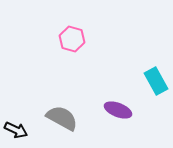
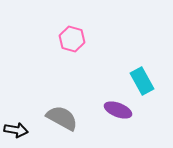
cyan rectangle: moved 14 px left
black arrow: rotated 15 degrees counterclockwise
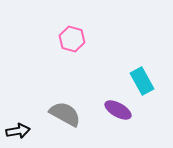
purple ellipse: rotated 8 degrees clockwise
gray semicircle: moved 3 px right, 4 px up
black arrow: moved 2 px right, 1 px down; rotated 20 degrees counterclockwise
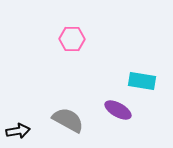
pink hexagon: rotated 15 degrees counterclockwise
cyan rectangle: rotated 52 degrees counterclockwise
gray semicircle: moved 3 px right, 6 px down
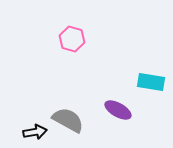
pink hexagon: rotated 15 degrees clockwise
cyan rectangle: moved 9 px right, 1 px down
black arrow: moved 17 px right, 1 px down
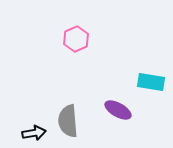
pink hexagon: moved 4 px right; rotated 20 degrees clockwise
gray semicircle: moved 1 px down; rotated 124 degrees counterclockwise
black arrow: moved 1 px left, 1 px down
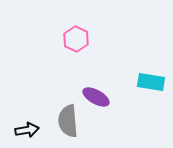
pink hexagon: rotated 10 degrees counterclockwise
purple ellipse: moved 22 px left, 13 px up
black arrow: moved 7 px left, 3 px up
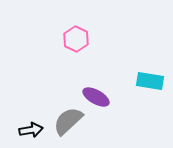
cyan rectangle: moved 1 px left, 1 px up
gray semicircle: rotated 52 degrees clockwise
black arrow: moved 4 px right
